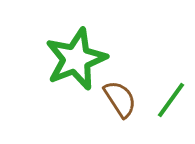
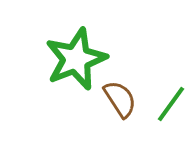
green line: moved 4 px down
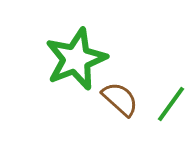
brown semicircle: rotated 15 degrees counterclockwise
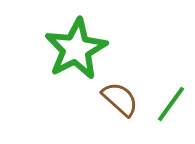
green star: moved 10 px up; rotated 6 degrees counterclockwise
